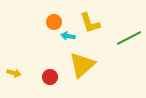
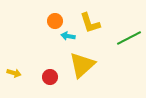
orange circle: moved 1 px right, 1 px up
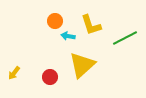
yellow L-shape: moved 1 px right, 2 px down
green line: moved 4 px left
yellow arrow: rotated 112 degrees clockwise
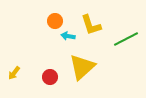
green line: moved 1 px right, 1 px down
yellow triangle: moved 2 px down
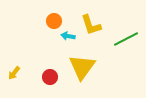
orange circle: moved 1 px left
yellow triangle: rotated 12 degrees counterclockwise
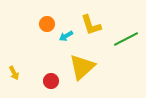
orange circle: moved 7 px left, 3 px down
cyan arrow: moved 2 px left; rotated 40 degrees counterclockwise
yellow triangle: rotated 12 degrees clockwise
yellow arrow: rotated 64 degrees counterclockwise
red circle: moved 1 px right, 4 px down
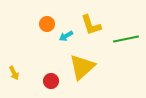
green line: rotated 15 degrees clockwise
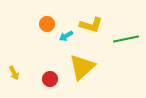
yellow L-shape: rotated 55 degrees counterclockwise
red circle: moved 1 px left, 2 px up
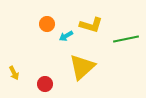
red circle: moved 5 px left, 5 px down
